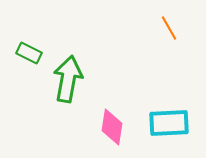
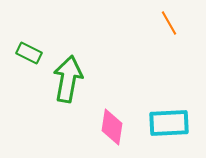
orange line: moved 5 px up
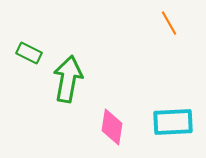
cyan rectangle: moved 4 px right, 1 px up
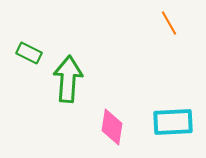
green arrow: rotated 6 degrees counterclockwise
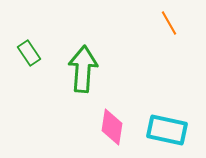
green rectangle: rotated 30 degrees clockwise
green arrow: moved 15 px right, 10 px up
cyan rectangle: moved 6 px left, 8 px down; rotated 15 degrees clockwise
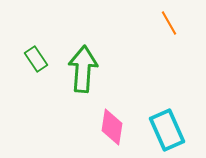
green rectangle: moved 7 px right, 6 px down
cyan rectangle: rotated 54 degrees clockwise
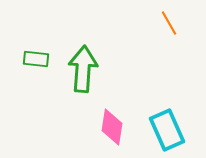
green rectangle: rotated 50 degrees counterclockwise
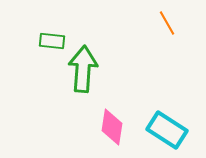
orange line: moved 2 px left
green rectangle: moved 16 px right, 18 px up
cyan rectangle: rotated 33 degrees counterclockwise
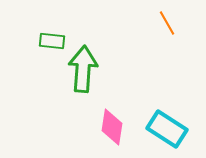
cyan rectangle: moved 1 px up
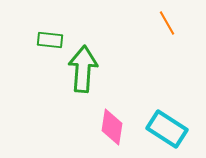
green rectangle: moved 2 px left, 1 px up
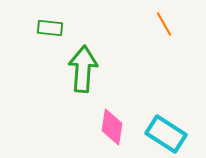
orange line: moved 3 px left, 1 px down
green rectangle: moved 12 px up
cyan rectangle: moved 1 px left, 5 px down
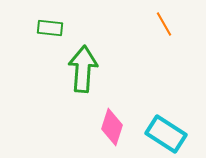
pink diamond: rotated 9 degrees clockwise
